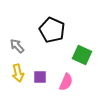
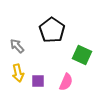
black pentagon: rotated 10 degrees clockwise
purple square: moved 2 px left, 4 px down
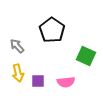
green square: moved 4 px right, 1 px down
pink semicircle: rotated 60 degrees clockwise
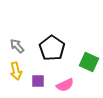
black pentagon: moved 18 px down
green square: moved 3 px right, 6 px down
yellow arrow: moved 2 px left, 2 px up
pink semicircle: moved 1 px left, 3 px down; rotated 18 degrees counterclockwise
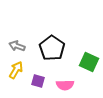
gray arrow: rotated 28 degrees counterclockwise
yellow arrow: moved 1 px up; rotated 138 degrees counterclockwise
purple square: rotated 16 degrees clockwise
pink semicircle: rotated 24 degrees clockwise
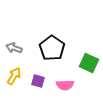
gray arrow: moved 3 px left, 2 px down
green square: moved 1 px down
yellow arrow: moved 2 px left, 6 px down
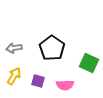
gray arrow: rotated 28 degrees counterclockwise
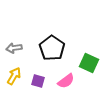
pink semicircle: moved 1 px right, 4 px up; rotated 36 degrees counterclockwise
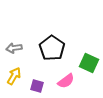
purple square: moved 1 px left, 5 px down
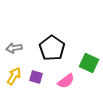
purple square: moved 1 px left, 9 px up
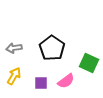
purple square: moved 5 px right, 6 px down; rotated 16 degrees counterclockwise
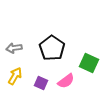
yellow arrow: moved 1 px right
purple square: rotated 24 degrees clockwise
